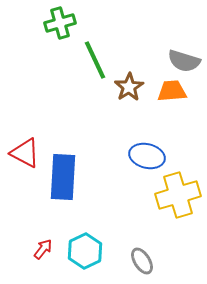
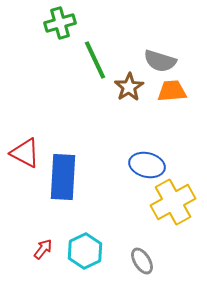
gray semicircle: moved 24 px left
blue ellipse: moved 9 px down
yellow cross: moved 5 px left, 7 px down; rotated 12 degrees counterclockwise
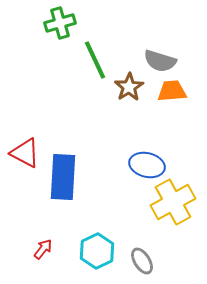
cyan hexagon: moved 12 px right
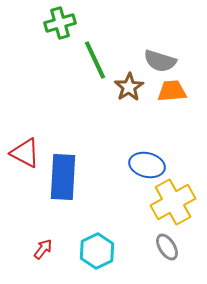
gray ellipse: moved 25 px right, 14 px up
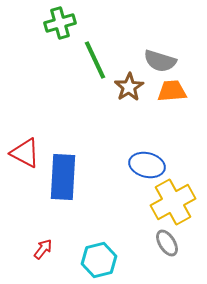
gray ellipse: moved 4 px up
cyan hexagon: moved 2 px right, 9 px down; rotated 12 degrees clockwise
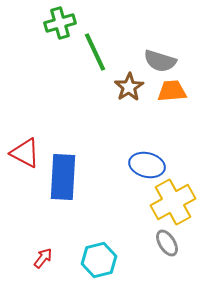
green line: moved 8 px up
red arrow: moved 9 px down
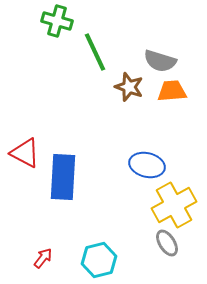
green cross: moved 3 px left, 2 px up; rotated 32 degrees clockwise
brown star: rotated 20 degrees counterclockwise
yellow cross: moved 1 px right, 3 px down
